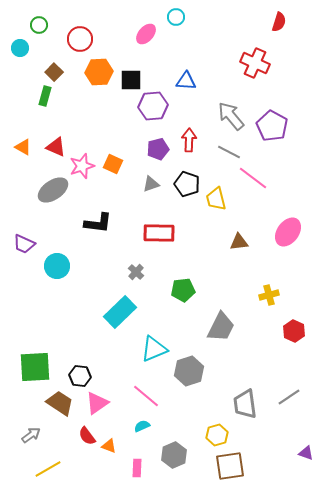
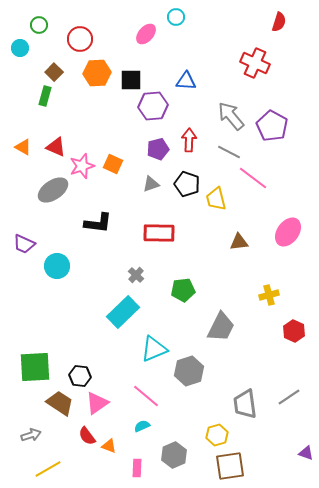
orange hexagon at (99, 72): moved 2 px left, 1 px down
gray cross at (136, 272): moved 3 px down
cyan rectangle at (120, 312): moved 3 px right
gray arrow at (31, 435): rotated 18 degrees clockwise
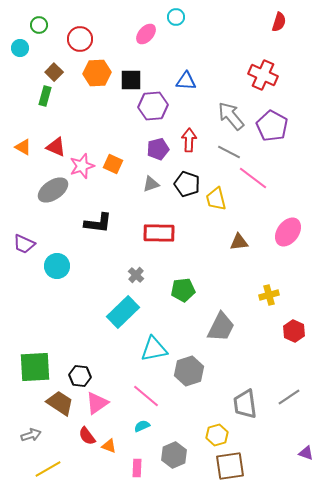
red cross at (255, 63): moved 8 px right, 12 px down
cyan triangle at (154, 349): rotated 12 degrees clockwise
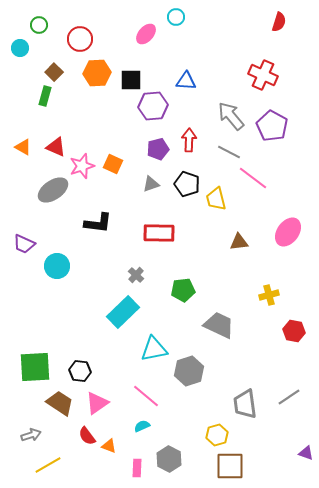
gray trapezoid at (221, 327): moved 2 px left, 2 px up; rotated 92 degrees counterclockwise
red hexagon at (294, 331): rotated 15 degrees counterclockwise
black hexagon at (80, 376): moved 5 px up
gray hexagon at (174, 455): moved 5 px left, 4 px down; rotated 10 degrees counterclockwise
brown square at (230, 466): rotated 8 degrees clockwise
yellow line at (48, 469): moved 4 px up
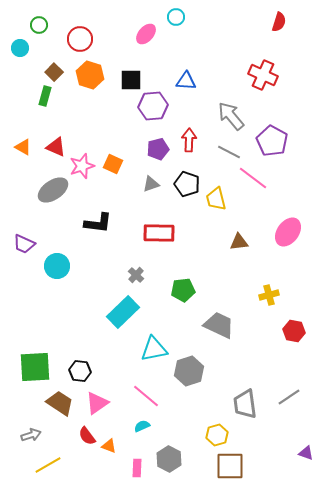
orange hexagon at (97, 73): moved 7 px left, 2 px down; rotated 20 degrees clockwise
purple pentagon at (272, 126): moved 15 px down
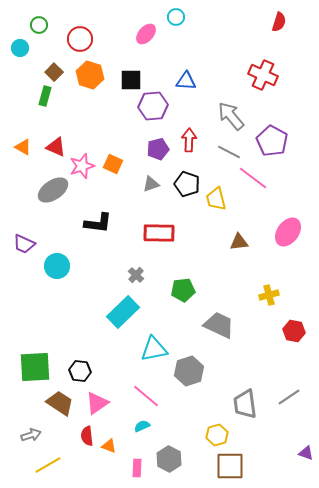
red semicircle at (87, 436): rotated 30 degrees clockwise
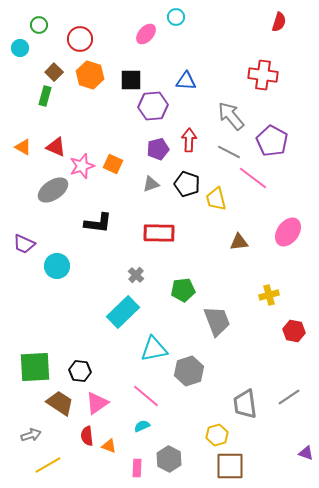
red cross at (263, 75): rotated 16 degrees counterclockwise
gray trapezoid at (219, 325): moved 2 px left, 4 px up; rotated 44 degrees clockwise
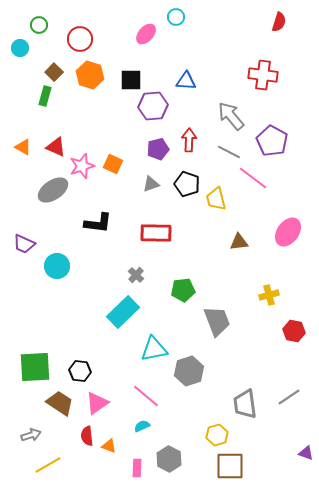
red rectangle at (159, 233): moved 3 px left
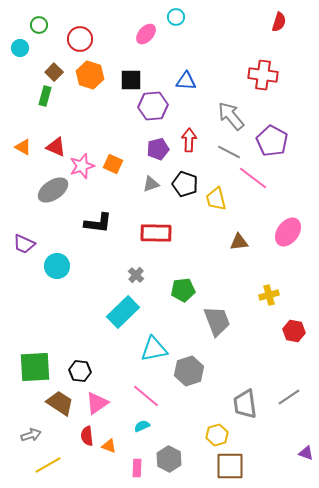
black pentagon at (187, 184): moved 2 px left
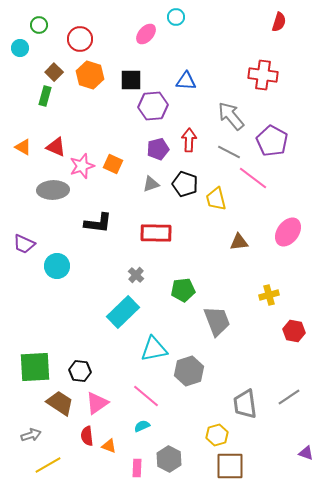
gray ellipse at (53, 190): rotated 32 degrees clockwise
